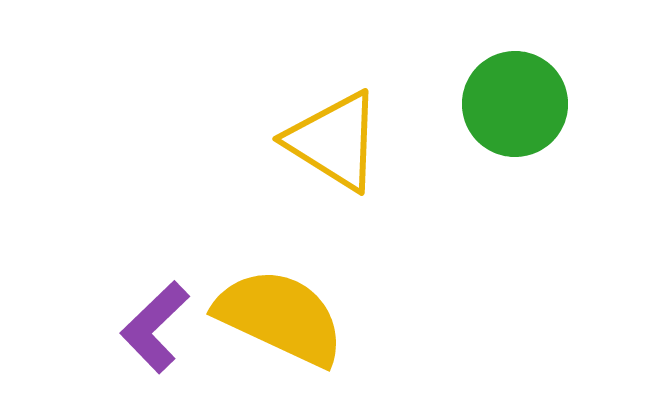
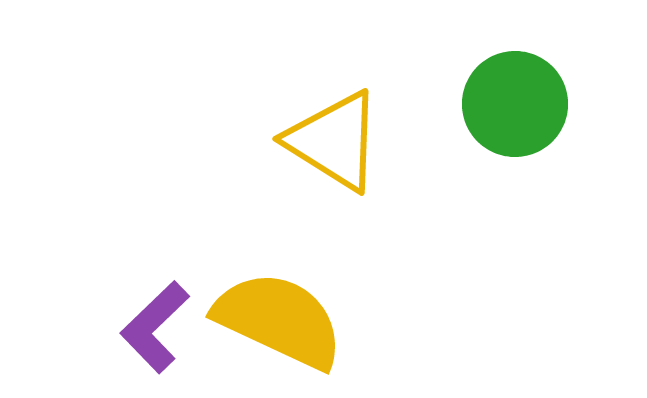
yellow semicircle: moved 1 px left, 3 px down
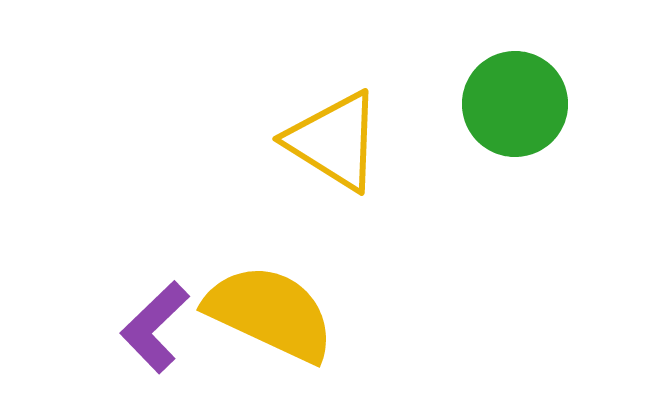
yellow semicircle: moved 9 px left, 7 px up
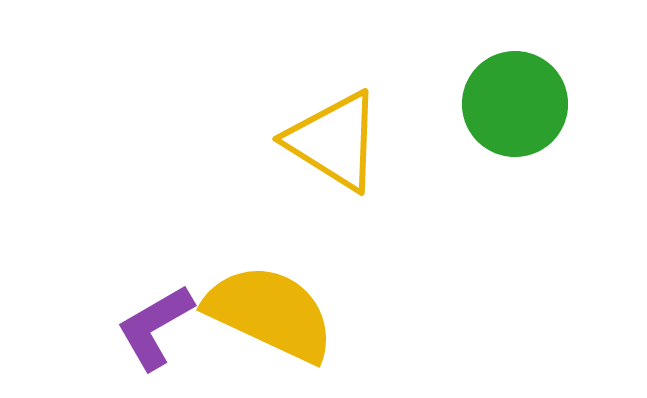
purple L-shape: rotated 14 degrees clockwise
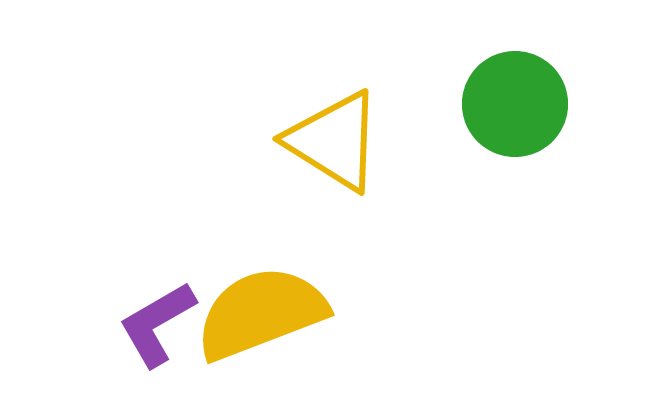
yellow semicircle: moved 9 px left; rotated 46 degrees counterclockwise
purple L-shape: moved 2 px right, 3 px up
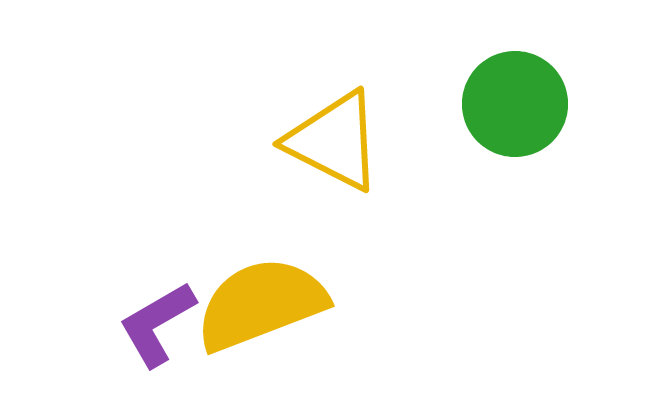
yellow triangle: rotated 5 degrees counterclockwise
yellow semicircle: moved 9 px up
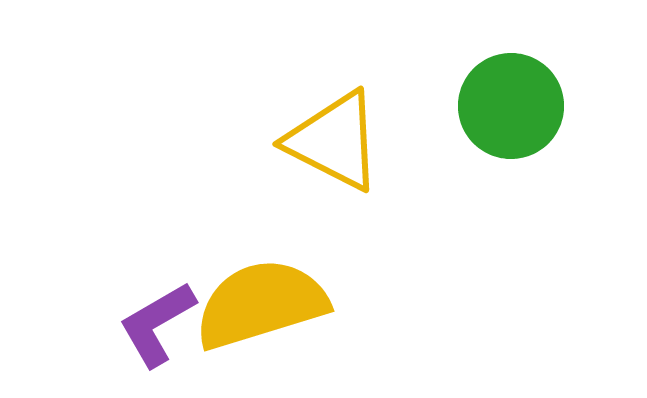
green circle: moved 4 px left, 2 px down
yellow semicircle: rotated 4 degrees clockwise
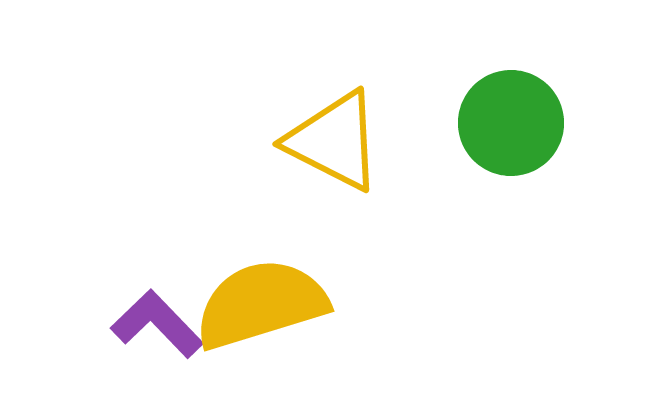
green circle: moved 17 px down
purple L-shape: rotated 76 degrees clockwise
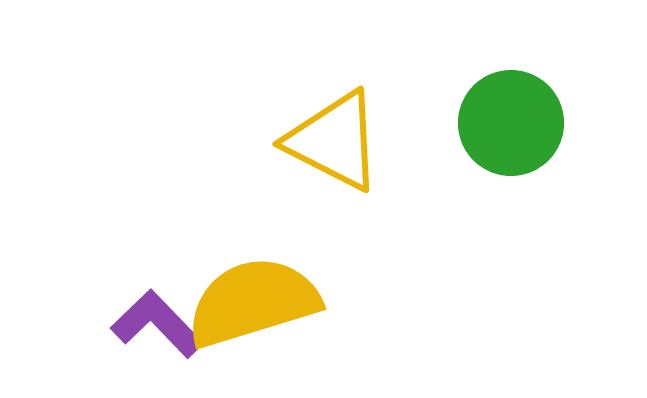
yellow semicircle: moved 8 px left, 2 px up
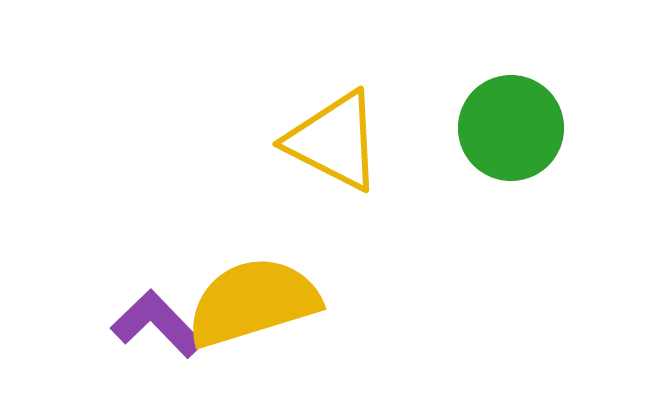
green circle: moved 5 px down
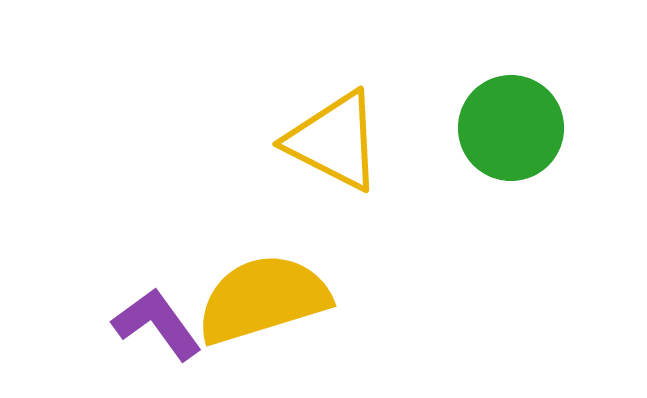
yellow semicircle: moved 10 px right, 3 px up
purple L-shape: rotated 8 degrees clockwise
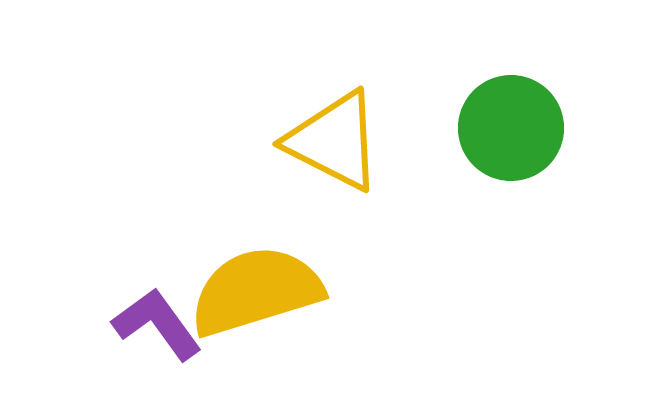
yellow semicircle: moved 7 px left, 8 px up
